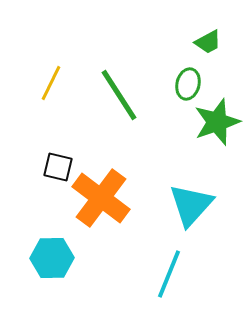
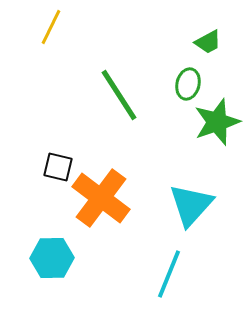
yellow line: moved 56 px up
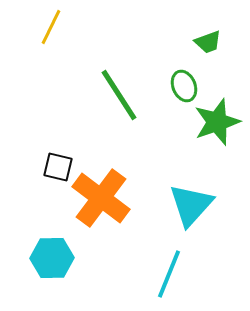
green trapezoid: rotated 8 degrees clockwise
green ellipse: moved 4 px left, 2 px down; rotated 36 degrees counterclockwise
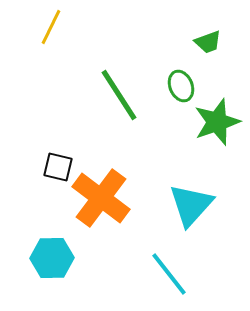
green ellipse: moved 3 px left
cyan line: rotated 60 degrees counterclockwise
